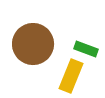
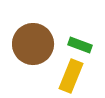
green rectangle: moved 6 px left, 4 px up
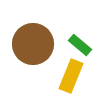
green rectangle: rotated 20 degrees clockwise
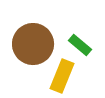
yellow rectangle: moved 9 px left
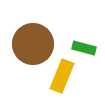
green rectangle: moved 4 px right, 3 px down; rotated 25 degrees counterclockwise
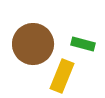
green rectangle: moved 1 px left, 4 px up
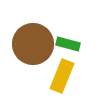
green rectangle: moved 15 px left
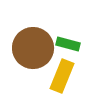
brown circle: moved 4 px down
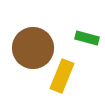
green rectangle: moved 19 px right, 6 px up
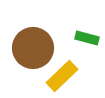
yellow rectangle: rotated 24 degrees clockwise
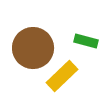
green rectangle: moved 1 px left, 3 px down
